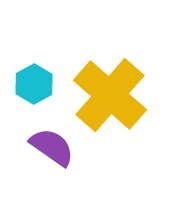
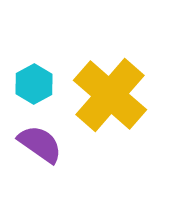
purple semicircle: moved 12 px left, 3 px up
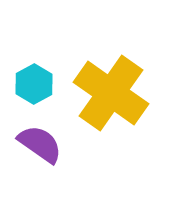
yellow cross: moved 1 px right, 2 px up; rotated 6 degrees counterclockwise
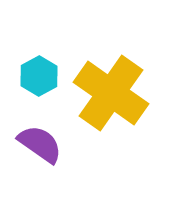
cyan hexagon: moved 5 px right, 8 px up
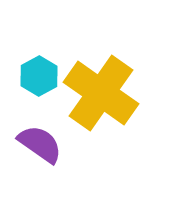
yellow cross: moved 10 px left
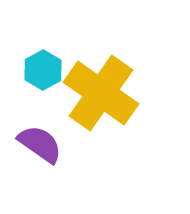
cyan hexagon: moved 4 px right, 6 px up
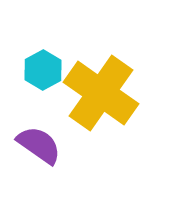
purple semicircle: moved 1 px left, 1 px down
